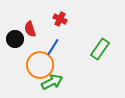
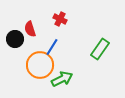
blue line: moved 1 px left
green arrow: moved 10 px right, 3 px up
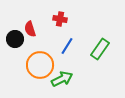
red cross: rotated 16 degrees counterclockwise
blue line: moved 15 px right, 1 px up
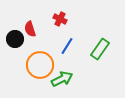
red cross: rotated 16 degrees clockwise
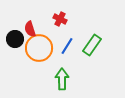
green rectangle: moved 8 px left, 4 px up
orange circle: moved 1 px left, 17 px up
green arrow: rotated 65 degrees counterclockwise
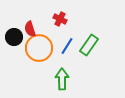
black circle: moved 1 px left, 2 px up
green rectangle: moved 3 px left
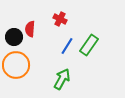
red semicircle: rotated 21 degrees clockwise
orange circle: moved 23 px left, 17 px down
green arrow: rotated 30 degrees clockwise
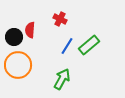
red semicircle: moved 1 px down
green rectangle: rotated 15 degrees clockwise
orange circle: moved 2 px right
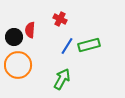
green rectangle: rotated 25 degrees clockwise
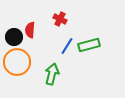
orange circle: moved 1 px left, 3 px up
green arrow: moved 10 px left, 5 px up; rotated 15 degrees counterclockwise
